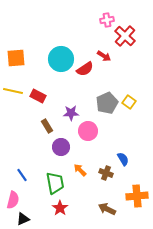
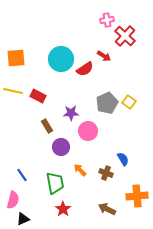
red star: moved 3 px right, 1 px down
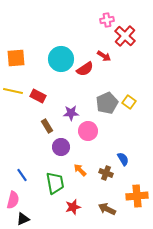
red star: moved 10 px right, 2 px up; rotated 21 degrees clockwise
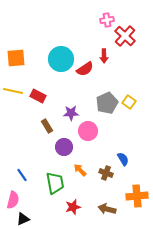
red arrow: rotated 56 degrees clockwise
purple circle: moved 3 px right
brown arrow: rotated 12 degrees counterclockwise
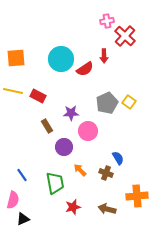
pink cross: moved 1 px down
blue semicircle: moved 5 px left, 1 px up
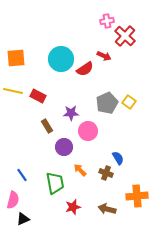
red arrow: rotated 64 degrees counterclockwise
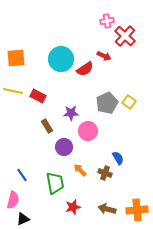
brown cross: moved 1 px left
orange cross: moved 14 px down
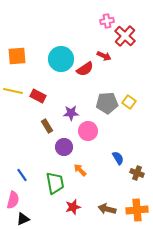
orange square: moved 1 px right, 2 px up
gray pentagon: rotated 20 degrees clockwise
brown cross: moved 32 px right
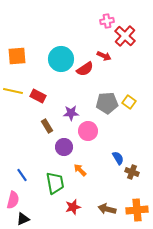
brown cross: moved 5 px left, 1 px up
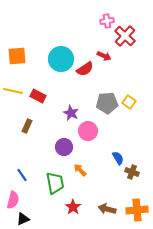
purple star: rotated 28 degrees clockwise
brown rectangle: moved 20 px left; rotated 56 degrees clockwise
red star: rotated 21 degrees counterclockwise
